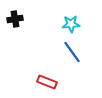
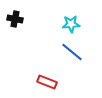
black cross: rotated 21 degrees clockwise
blue line: rotated 15 degrees counterclockwise
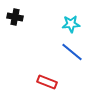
black cross: moved 2 px up
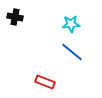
red rectangle: moved 2 px left
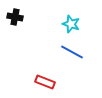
cyan star: rotated 24 degrees clockwise
blue line: rotated 10 degrees counterclockwise
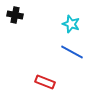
black cross: moved 2 px up
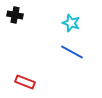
cyan star: moved 1 px up
red rectangle: moved 20 px left
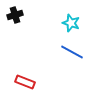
black cross: rotated 28 degrees counterclockwise
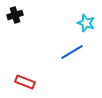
cyan star: moved 15 px right
blue line: rotated 60 degrees counterclockwise
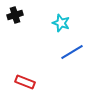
cyan star: moved 25 px left
